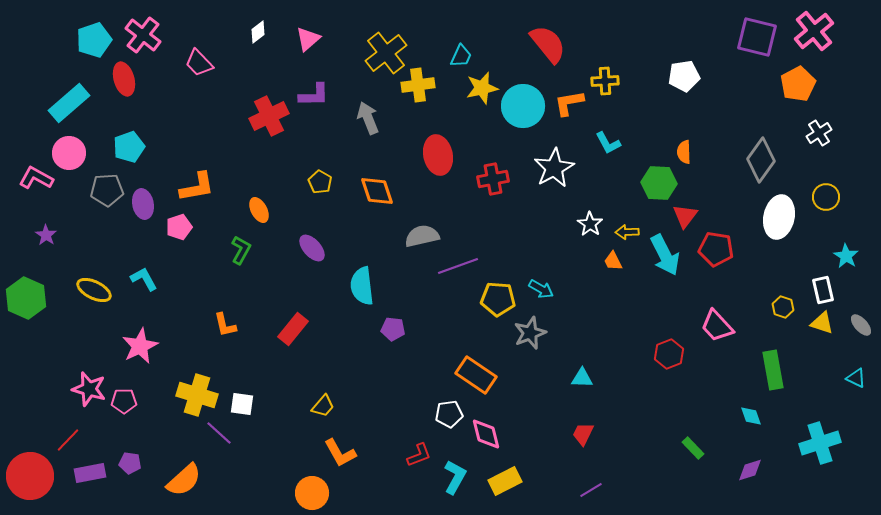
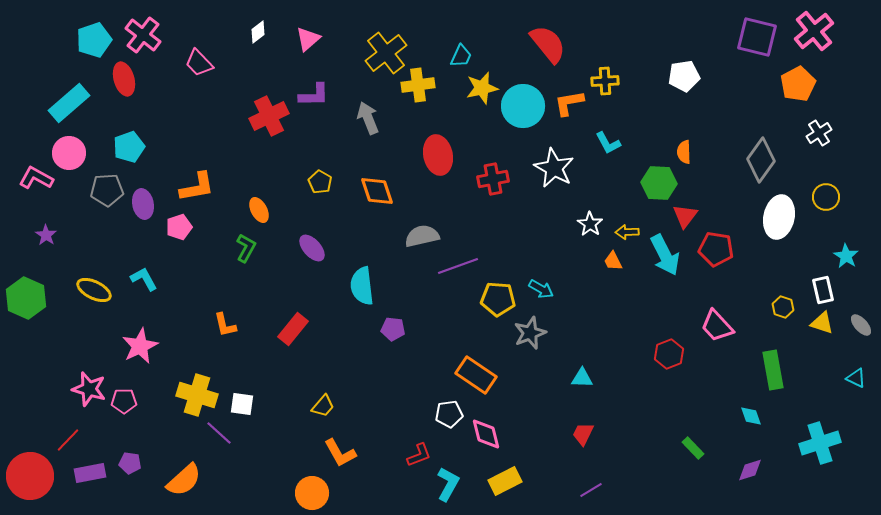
white star at (554, 168): rotated 15 degrees counterclockwise
green L-shape at (241, 250): moved 5 px right, 2 px up
cyan L-shape at (455, 477): moved 7 px left, 7 px down
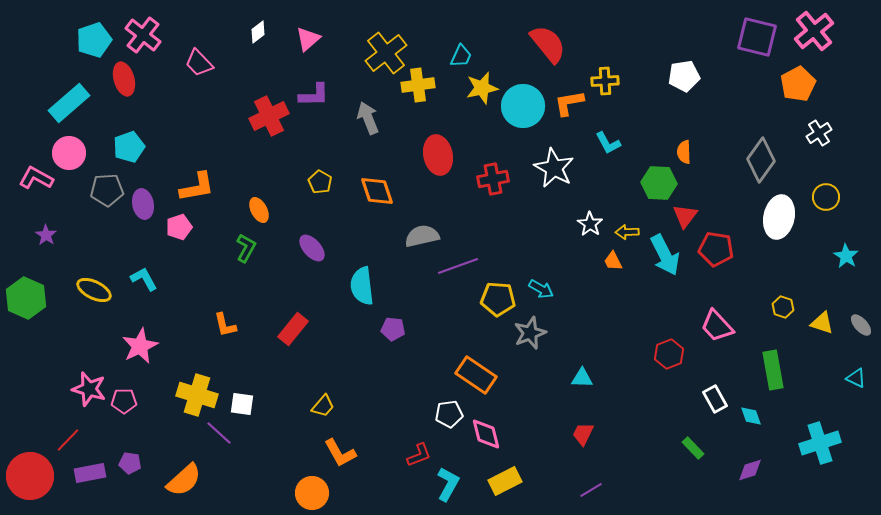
white rectangle at (823, 290): moved 108 px left, 109 px down; rotated 16 degrees counterclockwise
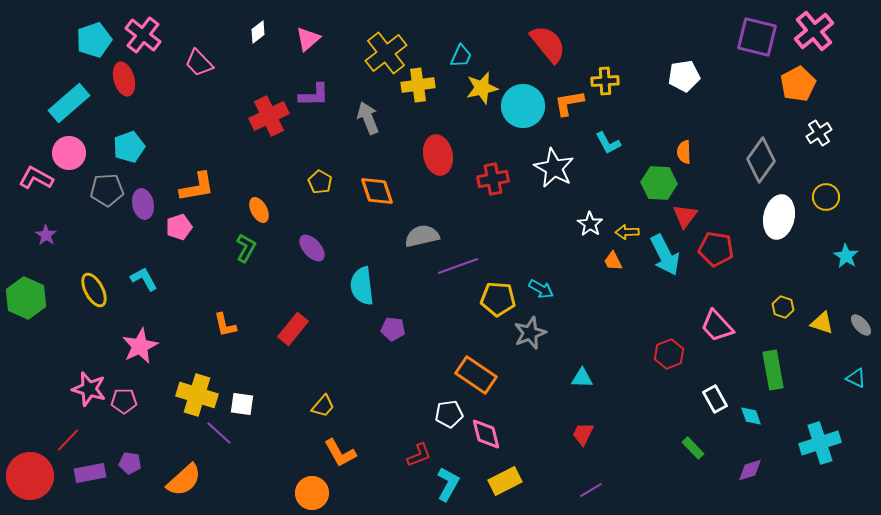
yellow ellipse at (94, 290): rotated 36 degrees clockwise
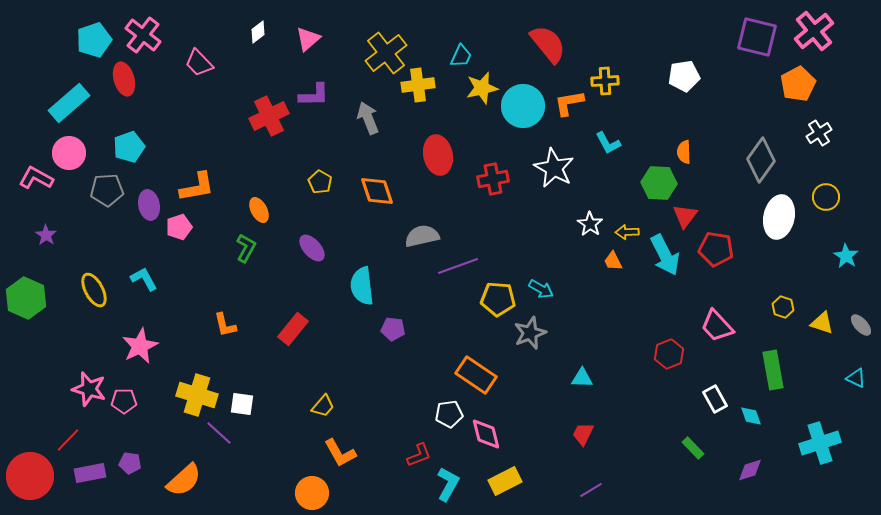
purple ellipse at (143, 204): moved 6 px right, 1 px down
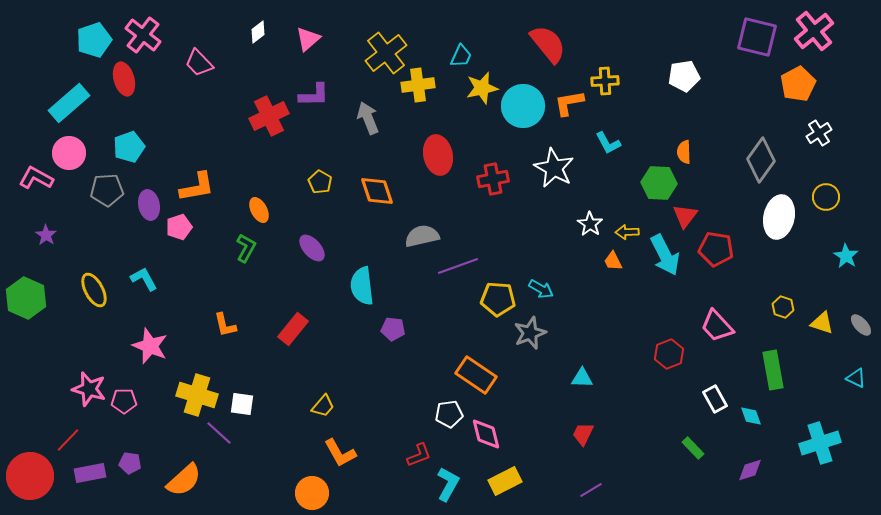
pink star at (140, 346): moved 10 px right; rotated 24 degrees counterclockwise
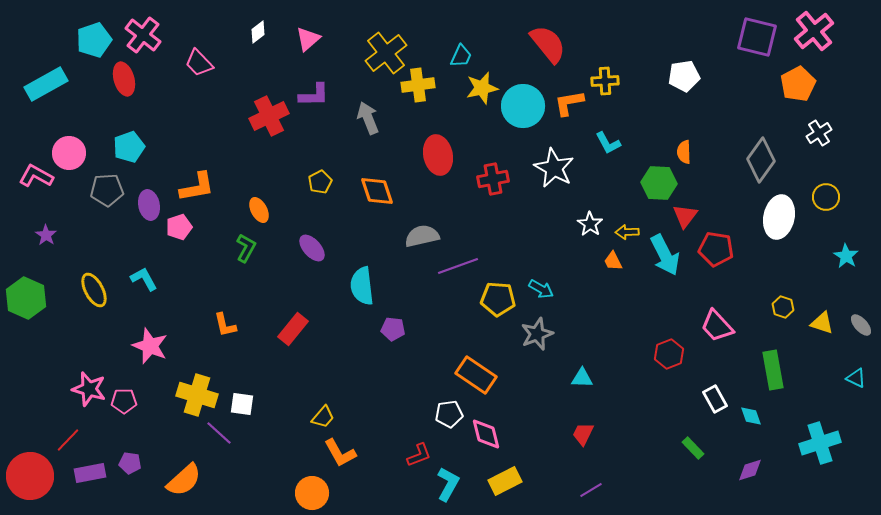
cyan rectangle at (69, 103): moved 23 px left, 19 px up; rotated 12 degrees clockwise
pink L-shape at (36, 178): moved 2 px up
yellow pentagon at (320, 182): rotated 15 degrees clockwise
gray star at (530, 333): moved 7 px right, 1 px down
yellow trapezoid at (323, 406): moved 11 px down
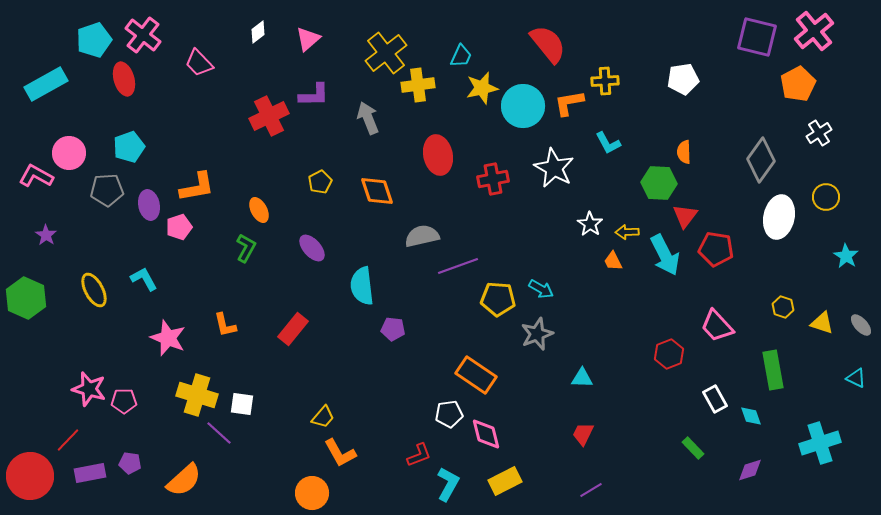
white pentagon at (684, 76): moved 1 px left, 3 px down
pink star at (150, 346): moved 18 px right, 8 px up
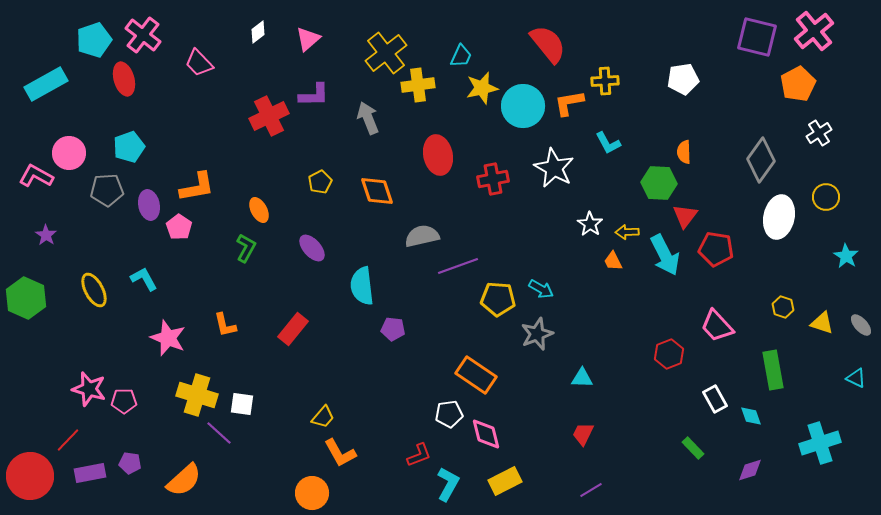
pink pentagon at (179, 227): rotated 20 degrees counterclockwise
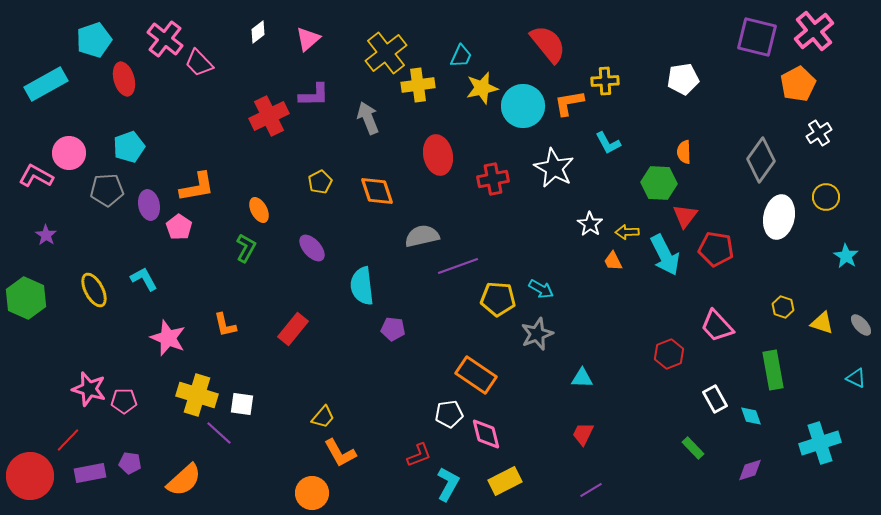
pink cross at (143, 35): moved 22 px right, 4 px down
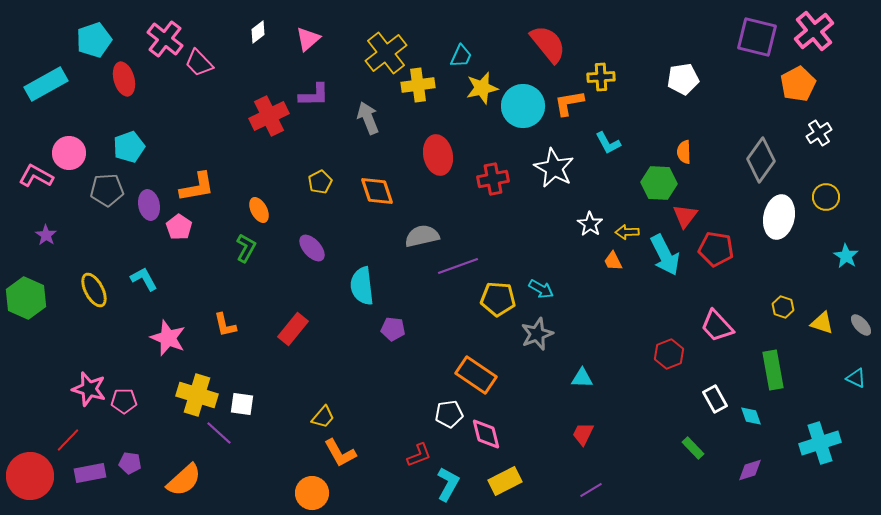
yellow cross at (605, 81): moved 4 px left, 4 px up
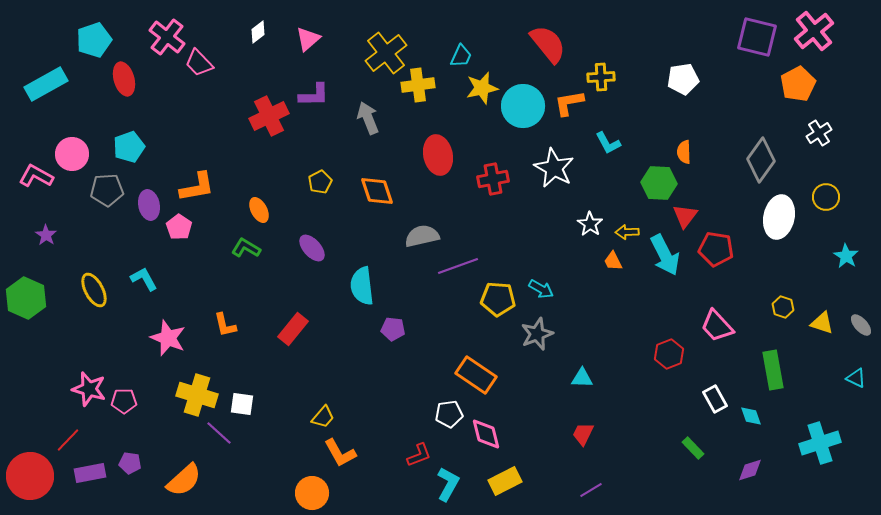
pink cross at (165, 39): moved 2 px right, 2 px up
pink circle at (69, 153): moved 3 px right, 1 px down
green L-shape at (246, 248): rotated 88 degrees counterclockwise
